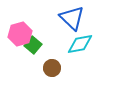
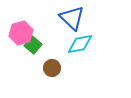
pink hexagon: moved 1 px right, 1 px up
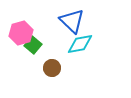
blue triangle: moved 3 px down
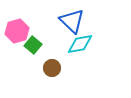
pink hexagon: moved 4 px left, 2 px up
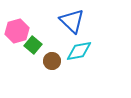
cyan diamond: moved 1 px left, 7 px down
brown circle: moved 7 px up
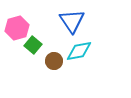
blue triangle: rotated 12 degrees clockwise
pink hexagon: moved 3 px up
brown circle: moved 2 px right
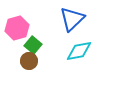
blue triangle: moved 2 px up; rotated 20 degrees clockwise
brown circle: moved 25 px left
